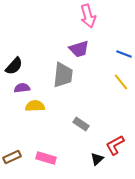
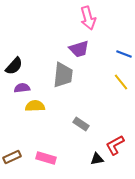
pink arrow: moved 2 px down
black triangle: rotated 32 degrees clockwise
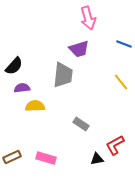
blue line: moved 10 px up
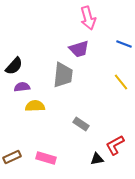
purple semicircle: moved 1 px up
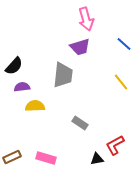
pink arrow: moved 2 px left, 1 px down
blue line: rotated 21 degrees clockwise
purple trapezoid: moved 1 px right, 2 px up
gray rectangle: moved 1 px left, 1 px up
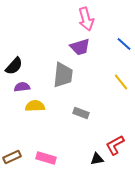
gray rectangle: moved 1 px right, 10 px up; rotated 14 degrees counterclockwise
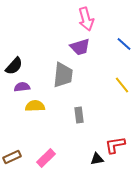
yellow line: moved 1 px right, 3 px down
gray rectangle: moved 2 px left, 2 px down; rotated 63 degrees clockwise
red L-shape: rotated 20 degrees clockwise
pink rectangle: rotated 60 degrees counterclockwise
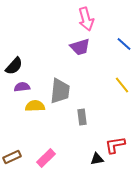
gray trapezoid: moved 3 px left, 16 px down
gray rectangle: moved 3 px right, 2 px down
